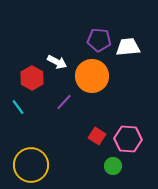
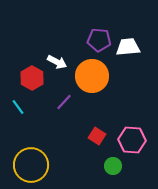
pink hexagon: moved 4 px right, 1 px down
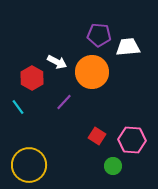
purple pentagon: moved 5 px up
orange circle: moved 4 px up
yellow circle: moved 2 px left
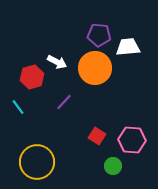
orange circle: moved 3 px right, 4 px up
red hexagon: moved 1 px up; rotated 15 degrees clockwise
yellow circle: moved 8 px right, 3 px up
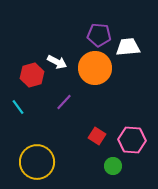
red hexagon: moved 2 px up
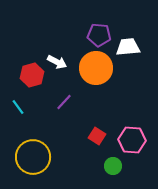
orange circle: moved 1 px right
yellow circle: moved 4 px left, 5 px up
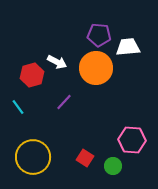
red square: moved 12 px left, 22 px down
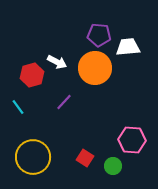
orange circle: moved 1 px left
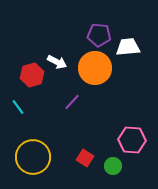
purple line: moved 8 px right
